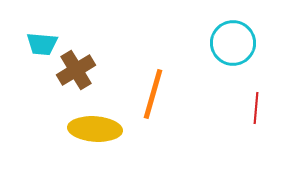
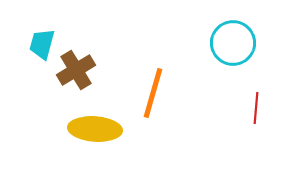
cyan trapezoid: rotated 100 degrees clockwise
orange line: moved 1 px up
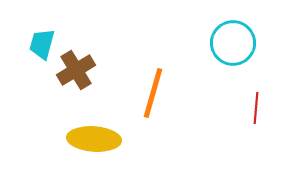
yellow ellipse: moved 1 px left, 10 px down
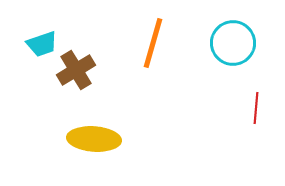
cyan trapezoid: rotated 124 degrees counterclockwise
orange line: moved 50 px up
